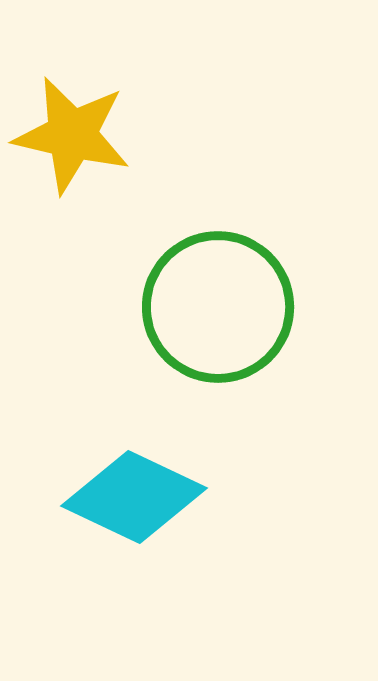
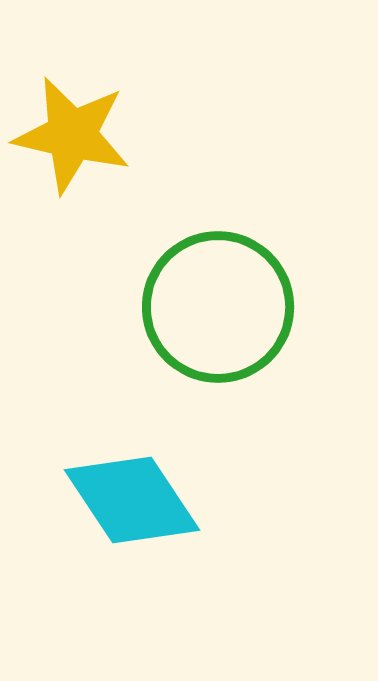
cyan diamond: moved 2 px left, 3 px down; rotated 31 degrees clockwise
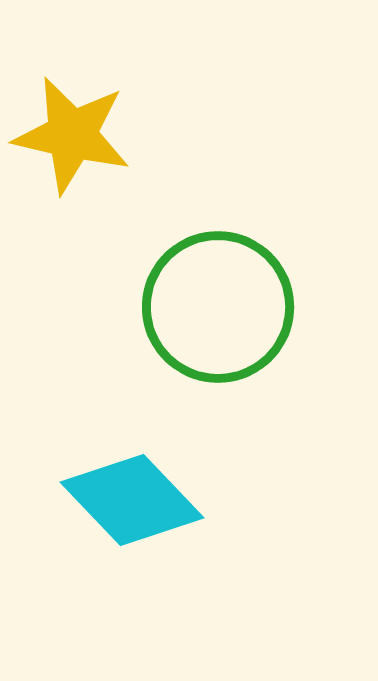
cyan diamond: rotated 10 degrees counterclockwise
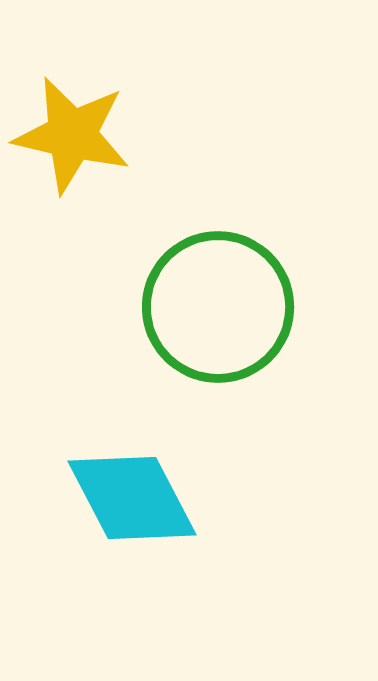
cyan diamond: moved 2 px up; rotated 16 degrees clockwise
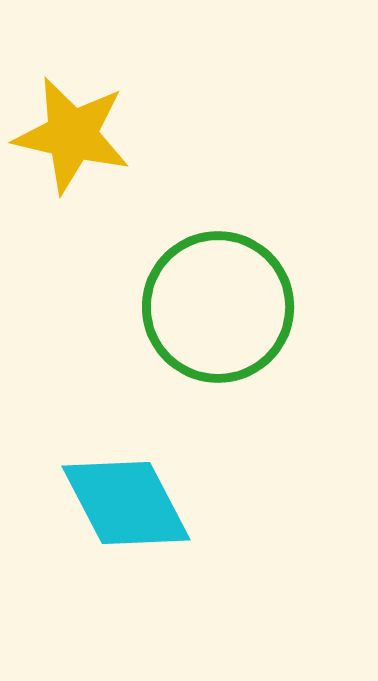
cyan diamond: moved 6 px left, 5 px down
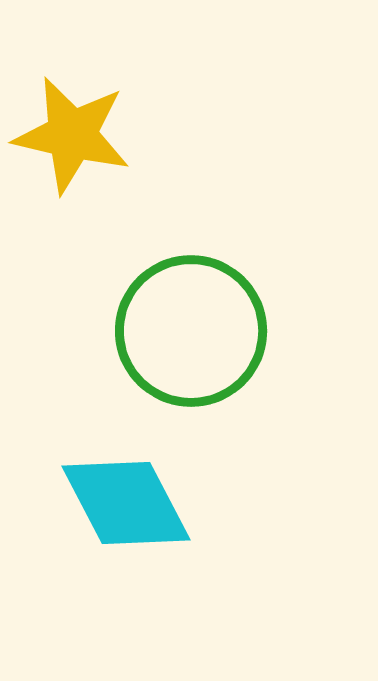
green circle: moved 27 px left, 24 px down
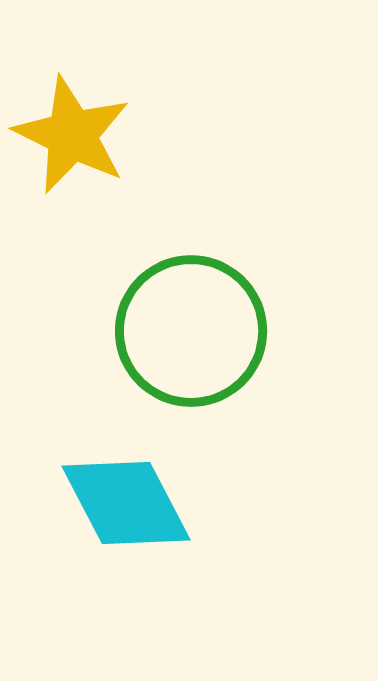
yellow star: rotated 13 degrees clockwise
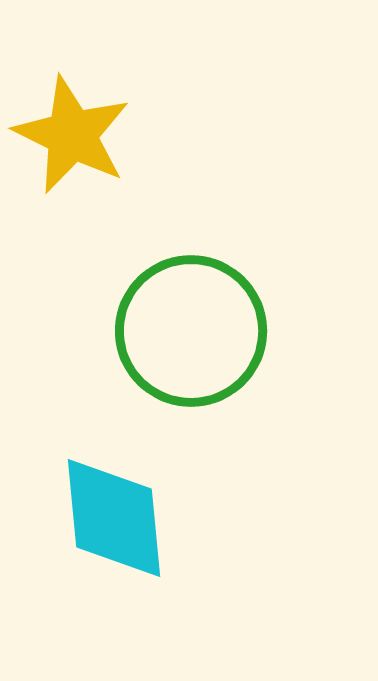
cyan diamond: moved 12 px left, 15 px down; rotated 22 degrees clockwise
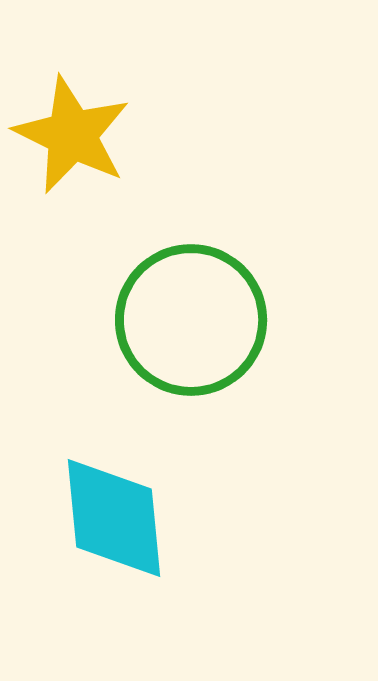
green circle: moved 11 px up
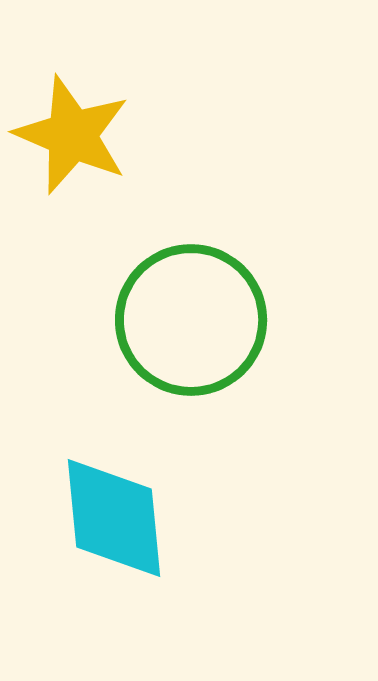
yellow star: rotated 3 degrees counterclockwise
